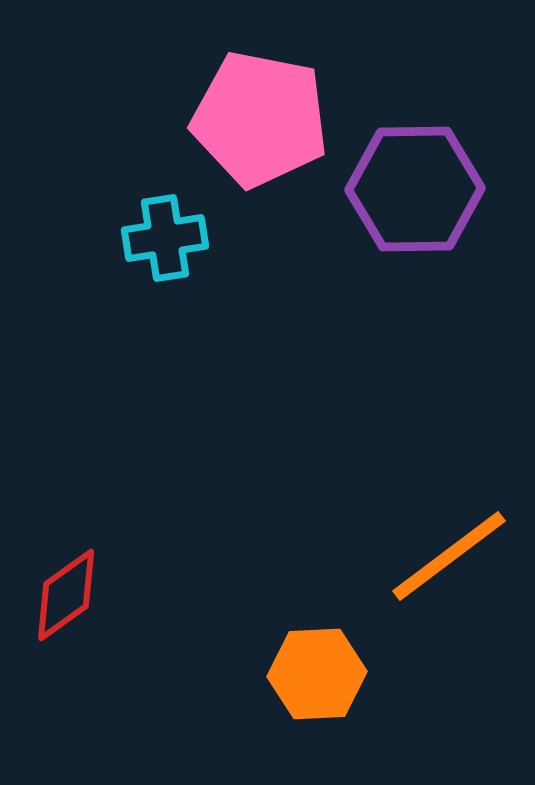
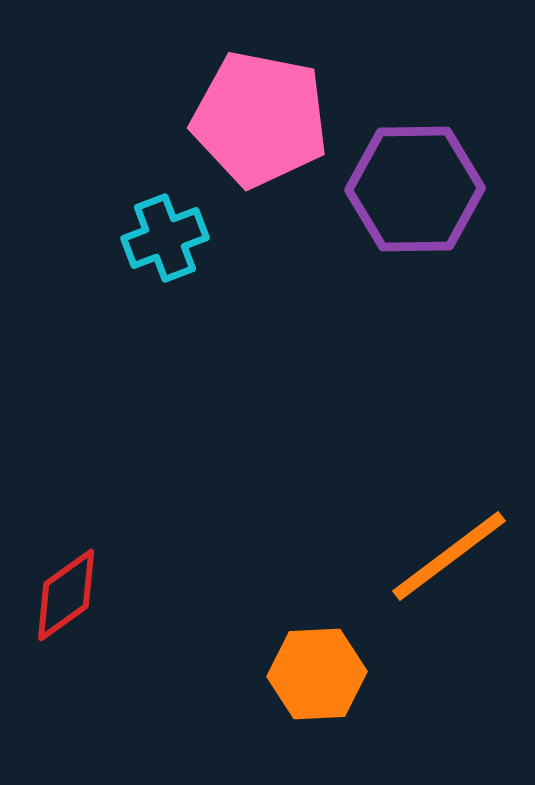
cyan cross: rotated 12 degrees counterclockwise
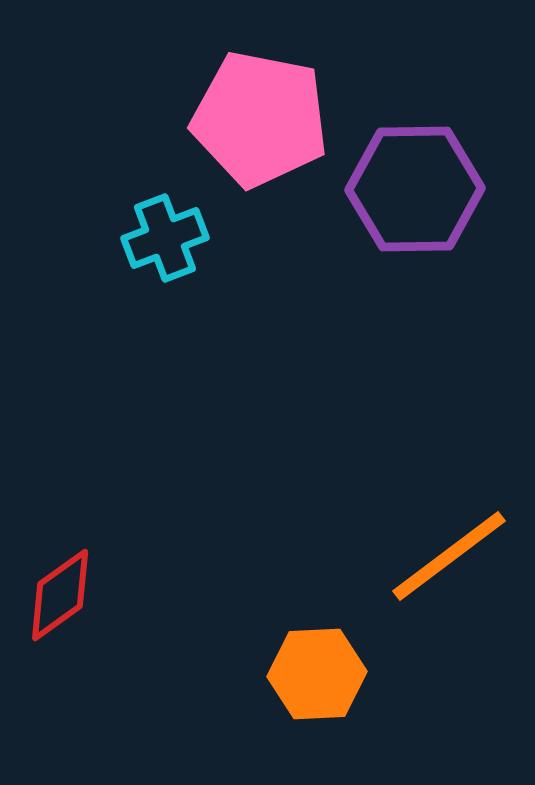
red diamond: moved 6 px left
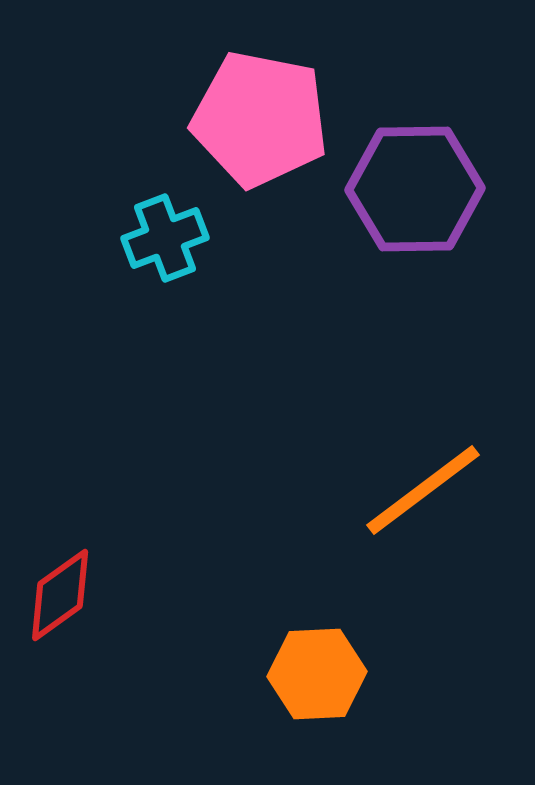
orange line: moved 26 px left, 66 px up
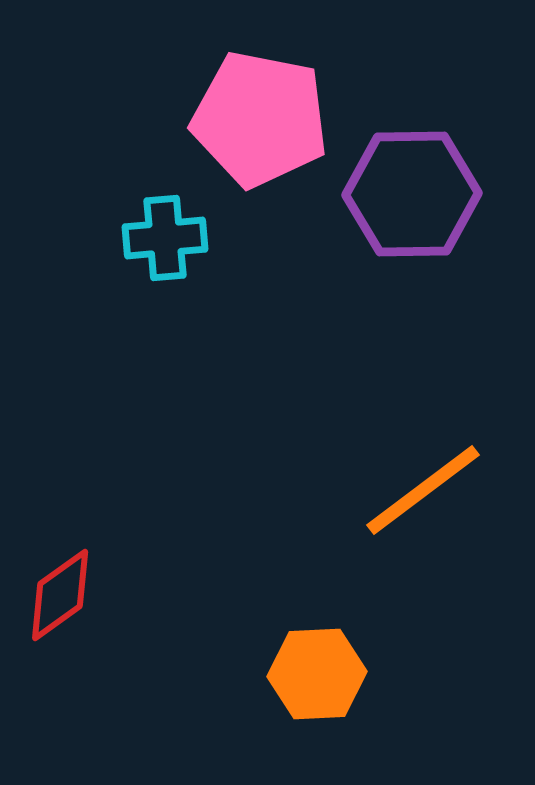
purple hexagon: moved 3 px left, 5 px down
cyan cross: rotated 16 degrees clockwise
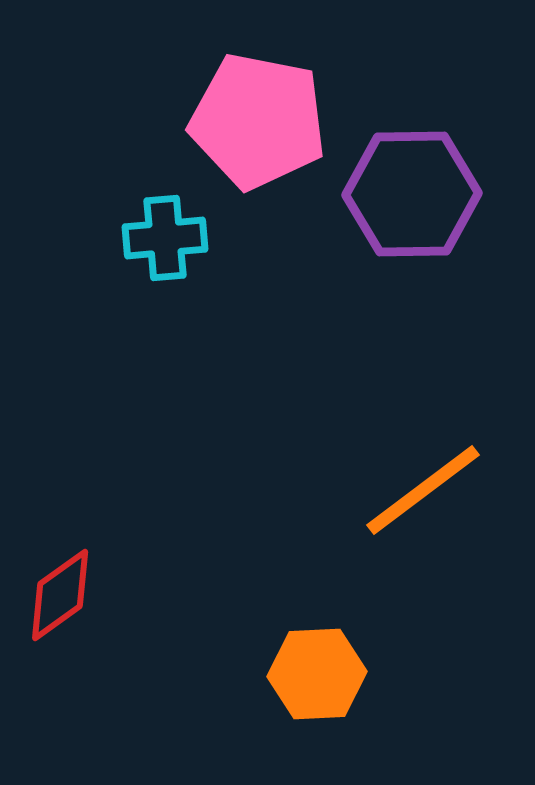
pink pentagon: moved 2 px left, 2 px down
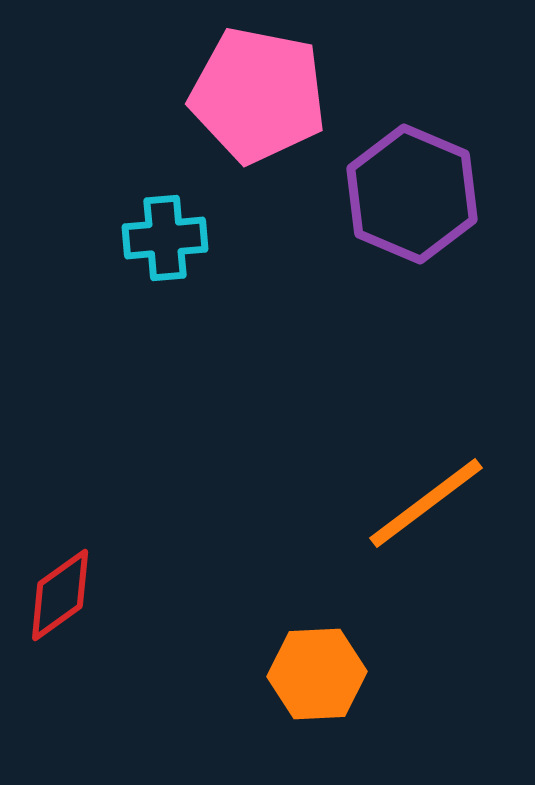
pink pentagon: moved 26 px up
purple hexagon: rotated 24 degrees clockwise
orange line: moved 3 px right, 13 px down
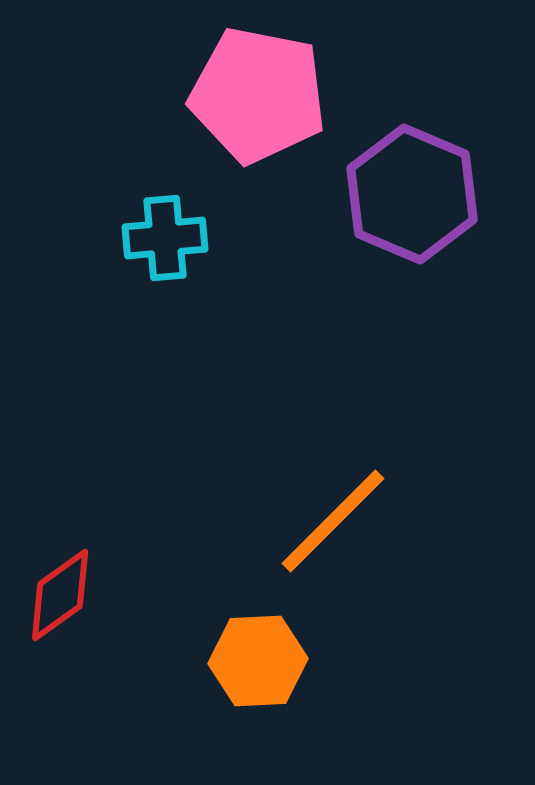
orange line: moved 93 px left, 18 px down; rotated 8 degrees counterclockwise
orange hexagon: moved 59 px left, 13 px up
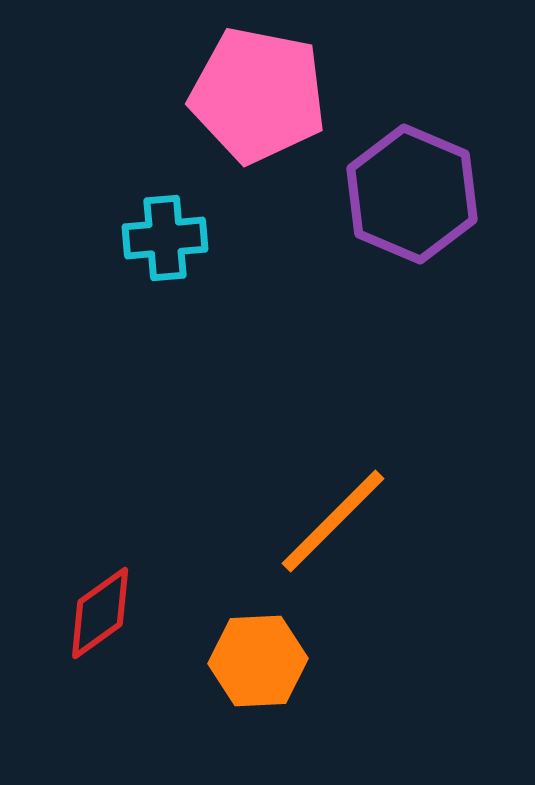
red diamond: moved 40 px right, 18 px down
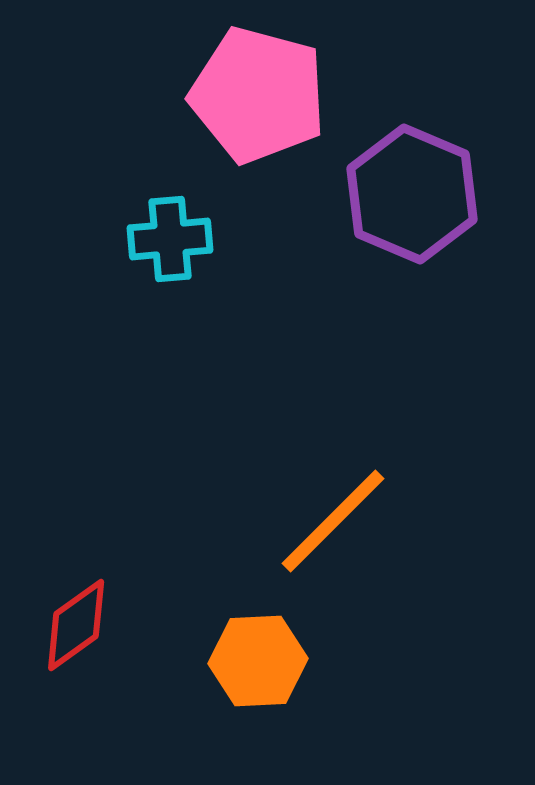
pink pentagon: rotated 4 degrees clockwise
cyan cross: moved 5 px right, 1 px down
red diamond: moved 24 px left, 12 px down
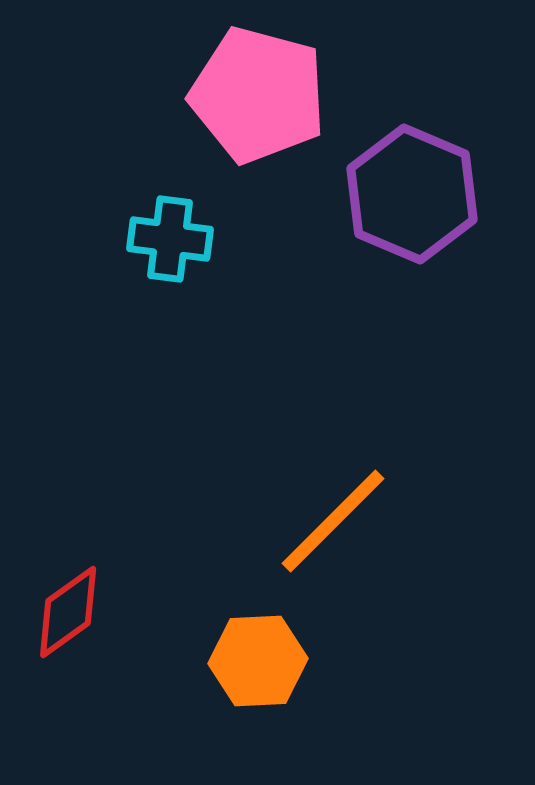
cyan cross: rotated 12 degrees clockwise
red diamond: moved 8 px left, 13 px up
